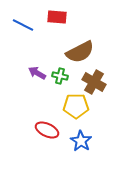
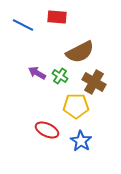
green cross: rotated 21 degrees clockwise
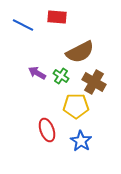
green cross: moved 1 px right
red ellipse: rotated 45 degrees clockwise
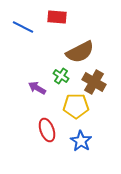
blue line: moved 2 px down
purple arrow: moved 15 px down
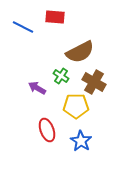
red rectangle: moved 2 px left
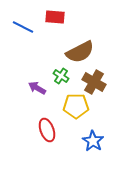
blue star: moved 12 px right
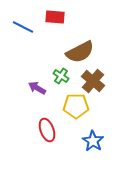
brown cross: moved 1 px left, 1 px up; rotated 10 degrees clockwise
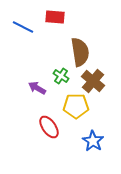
brown semicircle: rotated 72 degrees counterclockwise
red ellipse: moved 2 px right, 3 px up; rotated 15 degrees counterclockwise
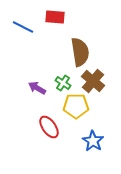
green cross: moved 2 px right, 7 px down
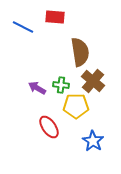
green cross: moved 2 px left, 2 px down; rotated 28 degrees counterclockwise
